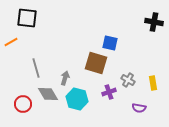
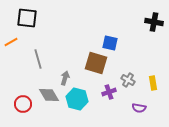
gray line: moved 2 px right, 9 px up
gray diamond: moved 1 px right, 1 px down
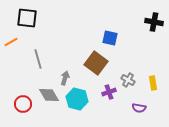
blue square: moved 5 px up
brown square: rotated 20 degrees clockwise
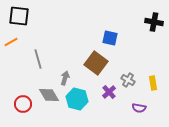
black square: moved 8 px left, 2 px up
purple cross: rotated 24 degrees counterclockwise
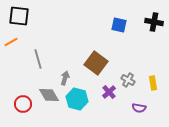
blue square: moved 9 px right, 13 px up
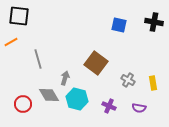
purple cross: moved 14 px down; rotated 24 degrees counterclockwise
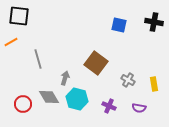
yellow rectangle: moved 1 px right, 1 px down
gray diamond: moved 2 px down
